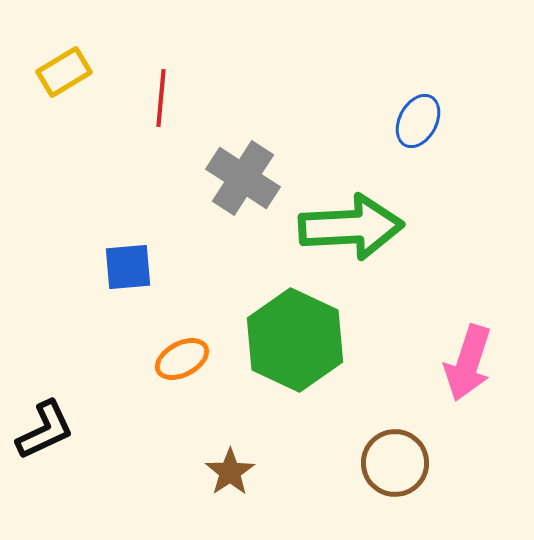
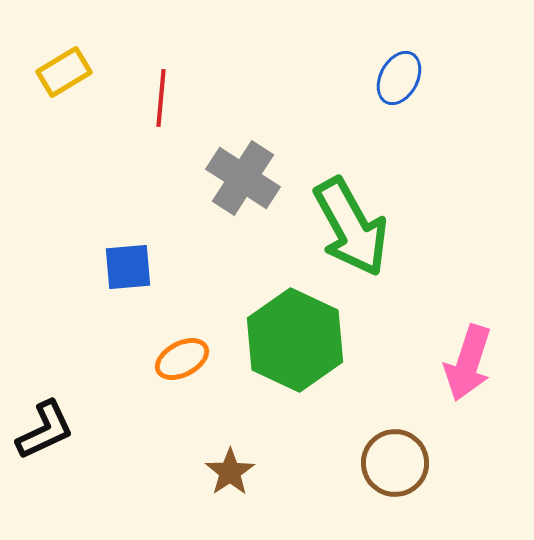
blue ellipse: moved 19 px left, 43 px up
green arrow: rotated 64 degrees clockwise
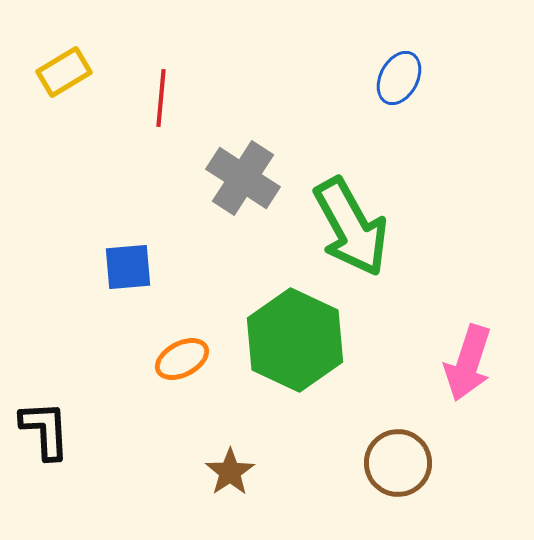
black L-shape: rotated 68 degrees counterclockwise
brown circle: moved 3 px right
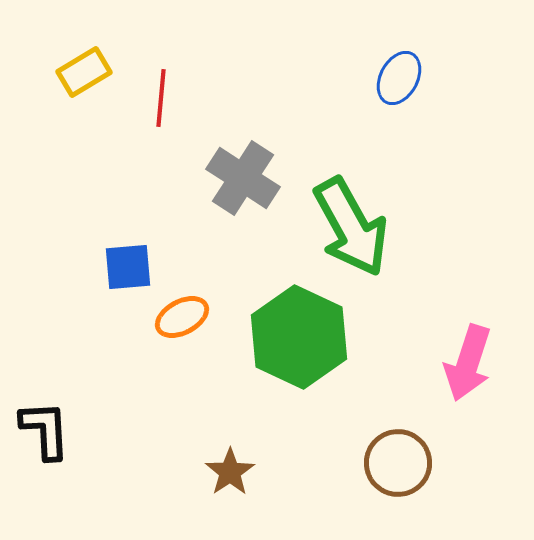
yellow rectangle: moved 20 px right
green hexagon: moved 4 px right, 3 px up
orange ellipse: moved 42 px up
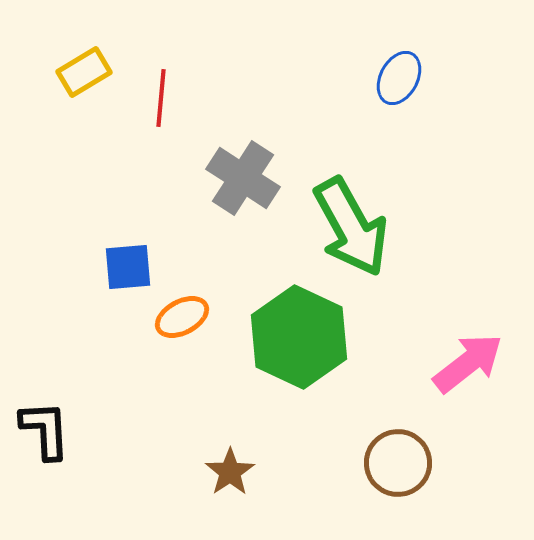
pink arrow: rotated 146 degrees counterclockwise
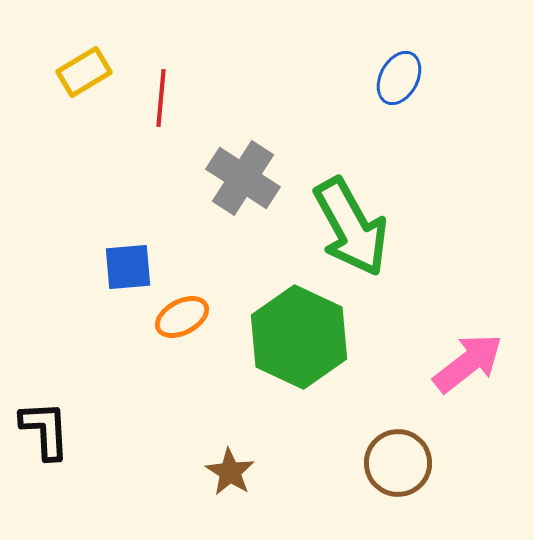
brown star: rotated 6 degrees counterclockwise
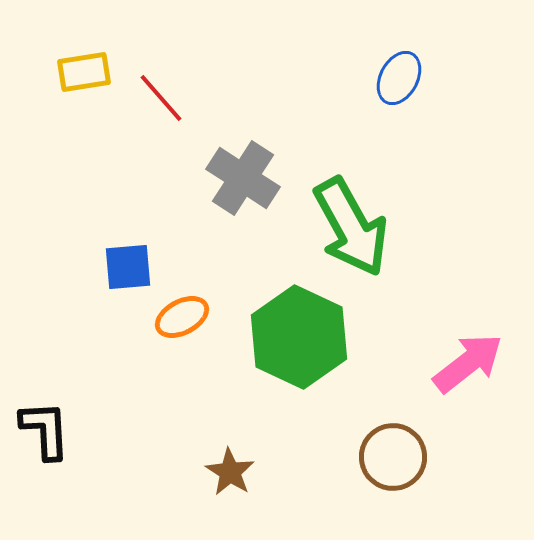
yellow rectangle: rotated 22 degrees clockwise
red line: rotated 46 degrees counterclockwise
brown circle: moved 5 px left, 6 px up
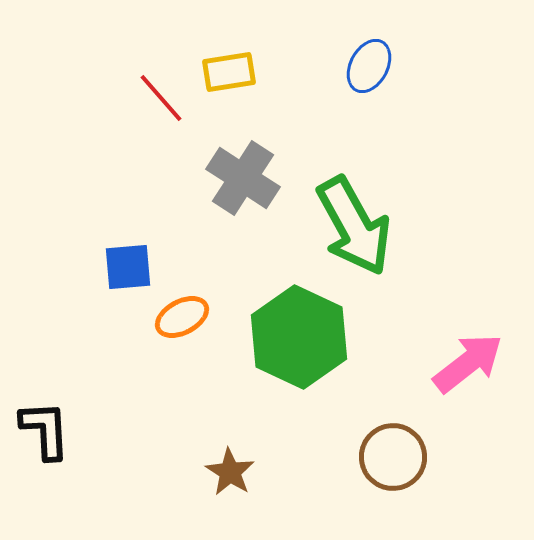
yellow rectangle: moved 145 px right
blue ellipse: moved 30 px left, 12 px up
green arrow: moved 3 px right, 1 px up
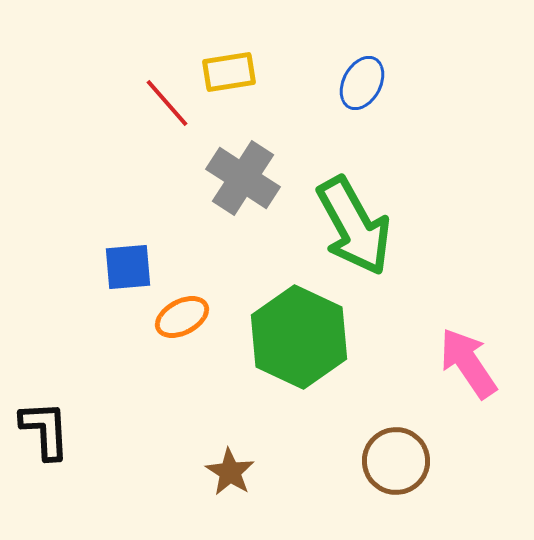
blue ellipse: moved 7 px left, 17 px down
red line: moved 6 px right, 5 px down
pink arrow: rotated 86 degrees counterclockwise
brown circle: moved 3 px right, 4 px down
